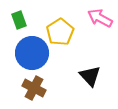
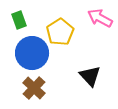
brown cross: rotated 15 degrees clockwise
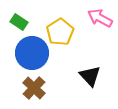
green rectangle: moved 2 px down; rotated 36 degrees counterclockwise
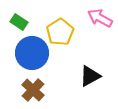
black triangle: rotated 45 degrees clockwise
brown cross: moved 1 px left, 2 px down
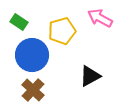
yellow pentagon: moved 2 px right, 1 px up; rotated 16 degrees clockwise
blue circle: moved 2 px down
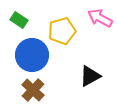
green rectangle: moved 2 px up
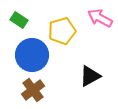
brown cross: rotated 10 degrees clockwise
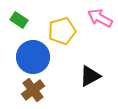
blue circle: moved 1 px right, 2 px down
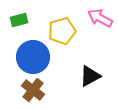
green rectangle: rotated 48 degrees counterclockwise
brown cross: rotated 15 degrees counterclockwise
